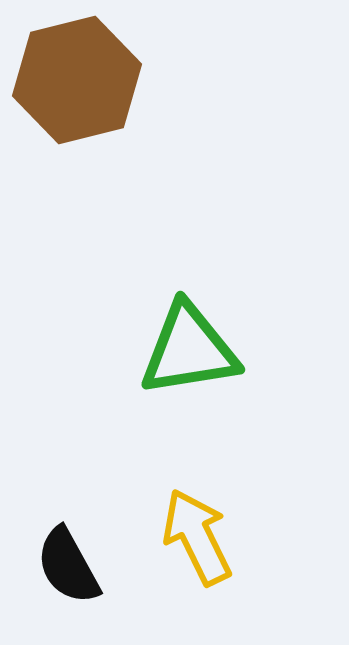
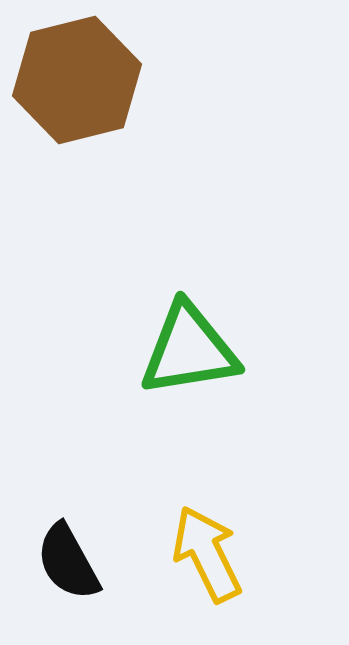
yellow arrow: moved 10 px right, 17 px down
black semicircle: moved 4 px up
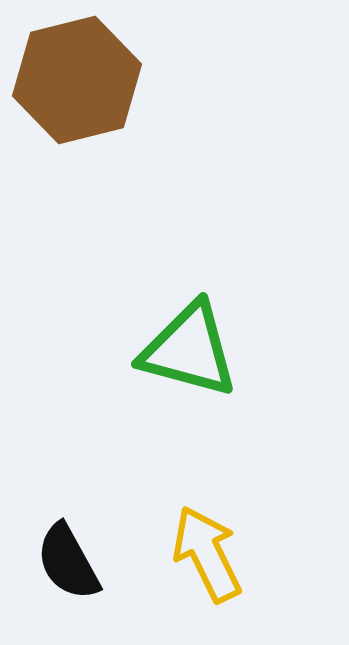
green triangle: rotated 24 degrees clockwise
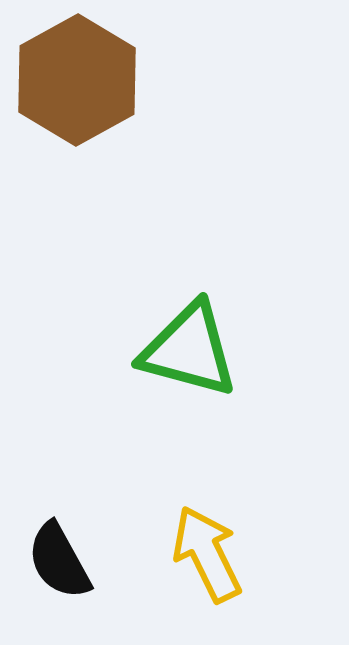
brown hexagon: rotated 15 degrees counterclockwise
black semicircle: moved 9 px left, 1 px up
